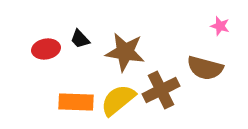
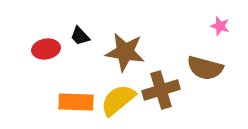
black trapezoid: moved 3 px up
brown cross: rotated 9 degrees clockwise
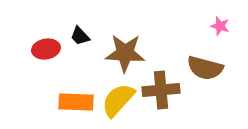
brown star: moved 1 px down; rotated 6 degrees counterclockwise
brown cross: rotated 12 degrees clockwise
yellow semicircle: rotated 9 degrees counterclockwise
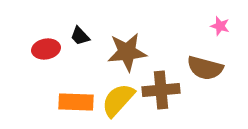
brown star: moved 2 px right, 1 px up; rotated 9 degrees counterclockwise
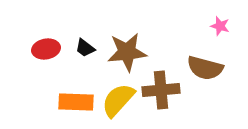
black trapezoid: moved 5 px right, 12 px down; rotated 10 degrees counterclockwise
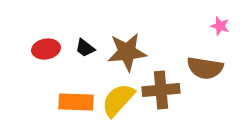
brown semicircle: rotated 6 degrees counterclockwise
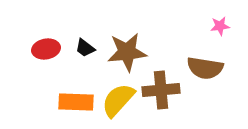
pink star: rotated 24 degrees counterclockwise
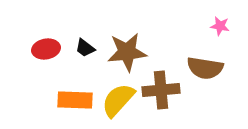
pink star: rotated 18 degrees clockwise
orange rectangle: moved 1 px left, 2 px up
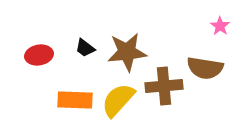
pink star: rotated 24 degrees clockwise
red ellipse: moved 7 px left, 6 px down
brown cross: moved 3 px right, 4 px up
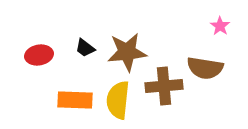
yellow semicircle: rotated 36 degrees counterclockwise
